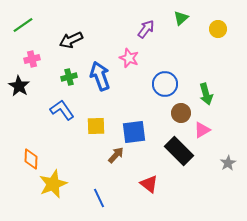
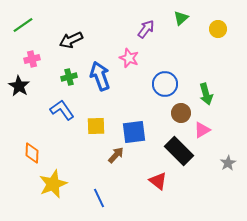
orange diamond: moved 1 px right, 6 px up
red triangle: moved 9 px right, 3 px up
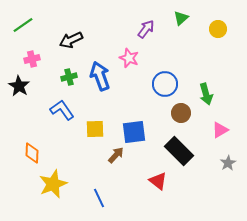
yellow square: moved 1 px left, 3 px down
pink triangle: moved 18 px right
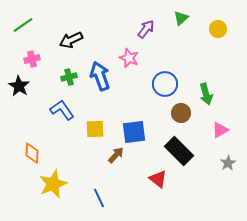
red triangle: moved 2 px up
